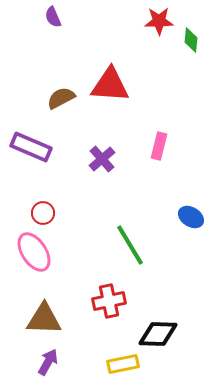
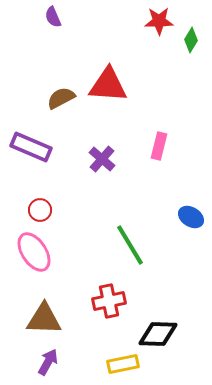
green diamond: rotated 25 degrees clockwise
red triangle: moved 2 px left
purple cross: rotated 8 degrees counterclockwise
red circle: moved 3 px left, 3 px up
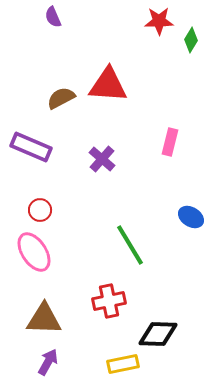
pink rectangle: moved 11 px right, 4 px up
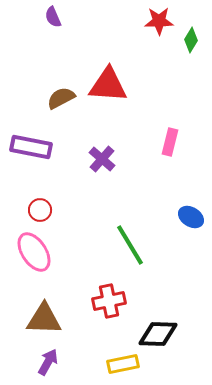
purple rectangle: rotated 12 degrees counterclockwise
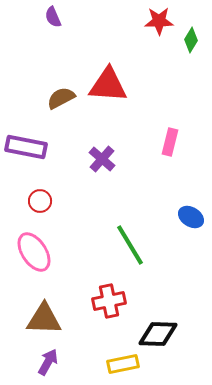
purple rectangle: moved 5 px left
red circle: moved 9 px up
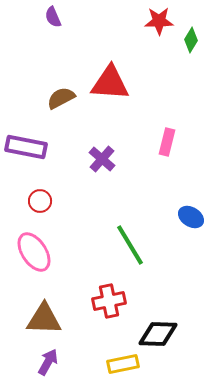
red triangle: moved 2 px right, 2 px up
pink rectangle: moved 3 px left
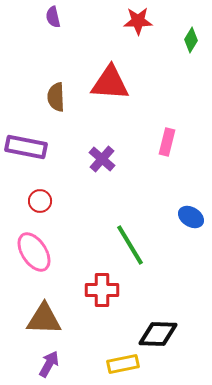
purple semicircle: rotated 10 degrees clockwise
red star: moved 21 px left
brown semicircle: moved 5 px left, 1 px up; rotated 64 degrees counterclockwise
red cross: moved 7 px left, 11 px up; rotated 12 degrees clockwise
purple arrow: moved 1 px right, 2 px down
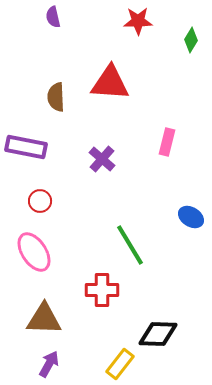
yellow rectangle: moved 3 px left; rotated 40 degrees counterclockwise
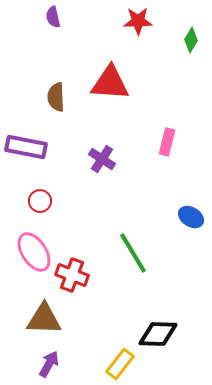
purple cross: rotated 8 degrees counterclockwise
green line: moved 3 px right, 8 px down
red cross: moved 30 px left, 15 px up; rotated 20 degrees clockwise
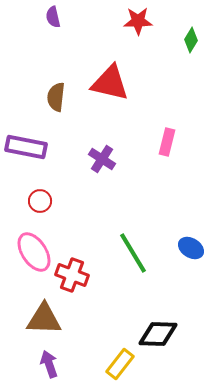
red triangle: rotated 9 degrees clockwise
brown semicircle: rotated 8 degrees clockwise
blue ellipse: moved 31 px down
purple arrow: rotated 48 degrees counterclockwise
